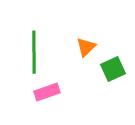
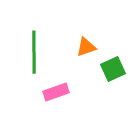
orange triangle: rotated 25 degrees clockwise
pink rectangle: moved 9 px right
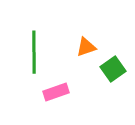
green square: rotated 10 degrees counterclockwise
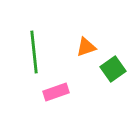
green line: rotated 6 degrees counterclockwise
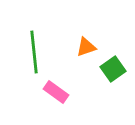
pink rectangle: rotated 55 degrees clockwise
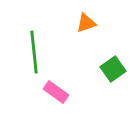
orange triangle: moved 24 px up
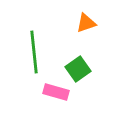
green square: moved 35 px left
pink rectangle: rotated 20 degrees counterclockwise
